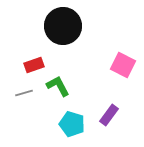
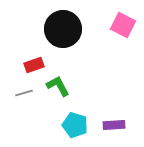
black circle: moved 3 px down
pink square: moved 40 px up
purple rectangle: moved 5 px right, 10 px down; rotated 50 degrees clockwise
cyan pentagon: moved 3 px right, 1 px down
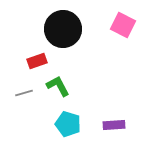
red rectangle: moved 3 px right, 4 px up
cyan pentagon: moved 7 px left, 1 px up
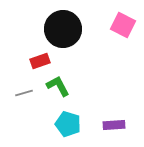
red rectangle: moved 3 px right
